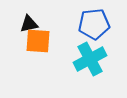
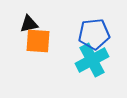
blue pentagon: moved 10 px down
cyan cross: moved 2 px right, 1 px down
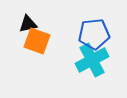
black triangle: moved 1 px left
orange square: moved 1 px left; rotated 16 degrees clockwise
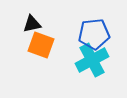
black triangle: moved 4 px right
orange square: moved 4 px right, 4 px down
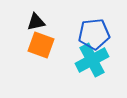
black triangle: moved 4 px right, 2 px up
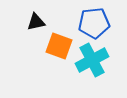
blue pentagon: moved 11 px up
orange square: moved 18 px right, 1 px down
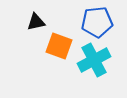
blue pentagon: moved 3 px right, 1 px up
cyan cross: moved 2 px right
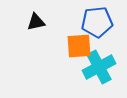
orange square: moved 20 px right; rotated 24 degrees counterclockwise
cyan cross: moved 5 px right, 7 px down
